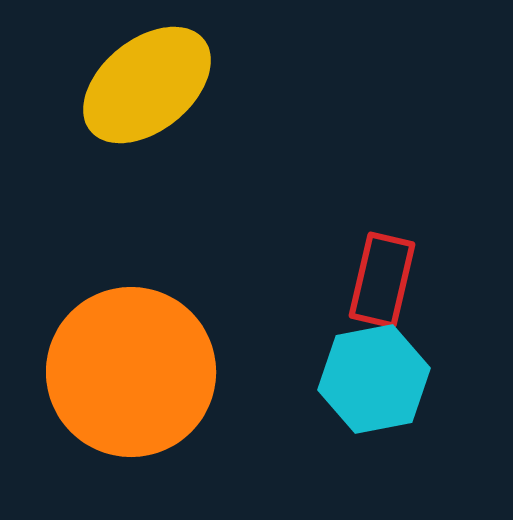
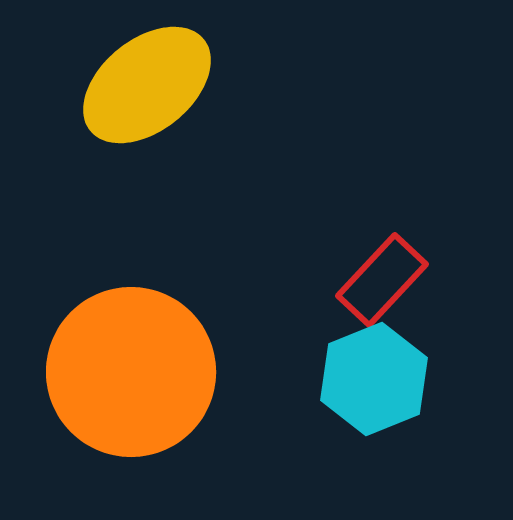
red rectangle: rotated 30 degrees clockwise
cyan hexagon: rotated 11 degrees counterclockwise
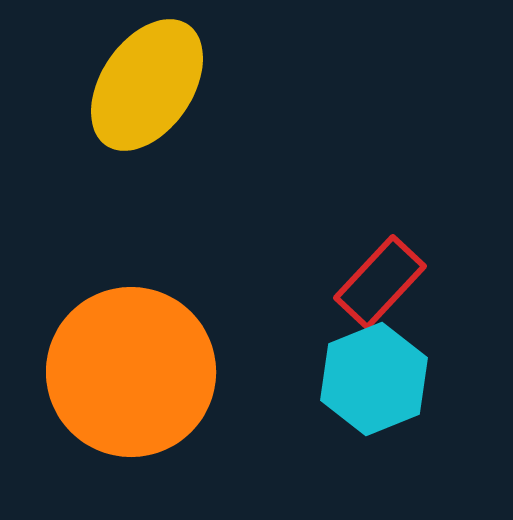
yellow ellipse: rotated 17 degrees counterclockwise
red rectangle: moved 2 px left, 2 px down
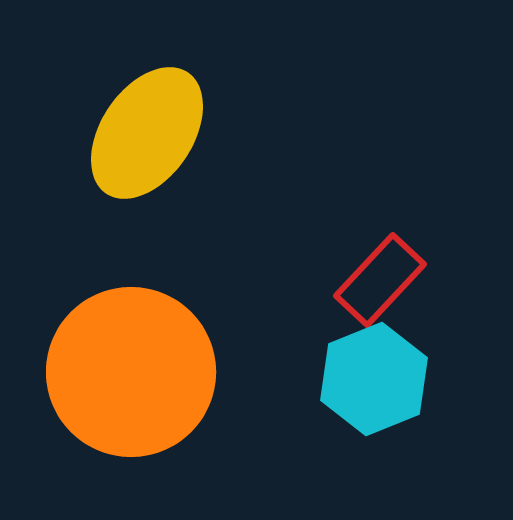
yellow ellipse: moved 48 px down
red rectangle: moved 2 px up
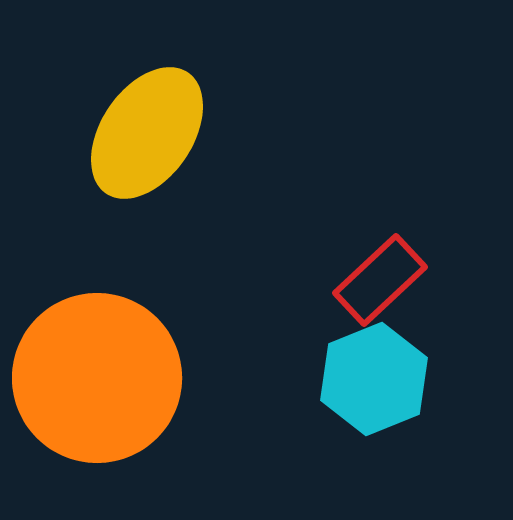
red rectangle: rotated 4 degrees clockwise
orange circle: moved 34 px left, 6 px down
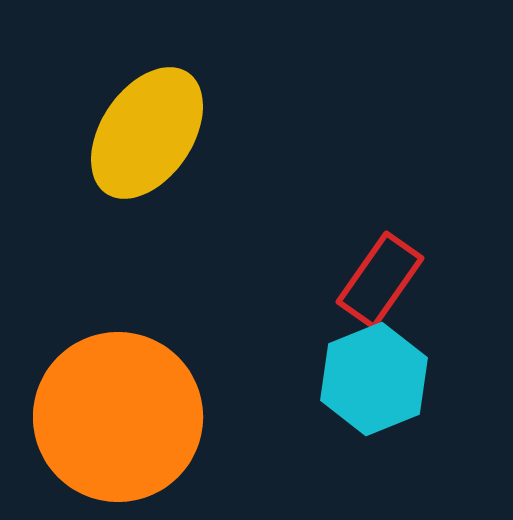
red rectangle: rotated 12 degrees counterclockwise
orange circle: moved 21 px right, 39 px down
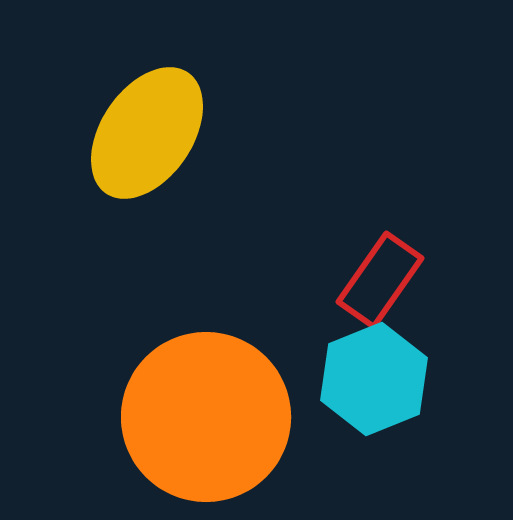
orange circle: moved 88 px right
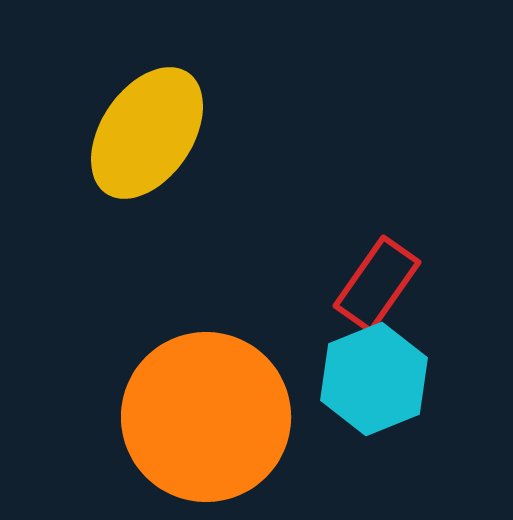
red rectangle: moved 3 px left, 4 px down
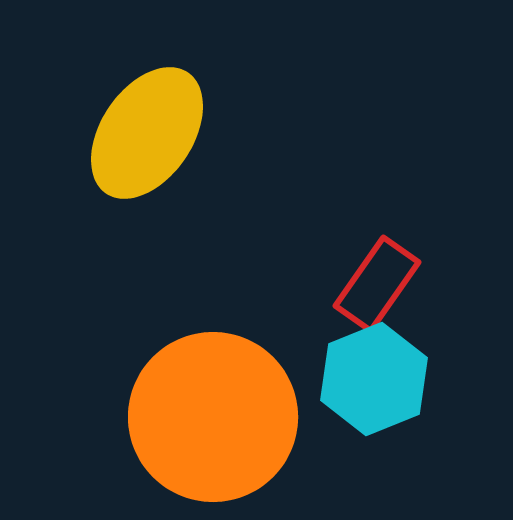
orange circle: moved 7 px right
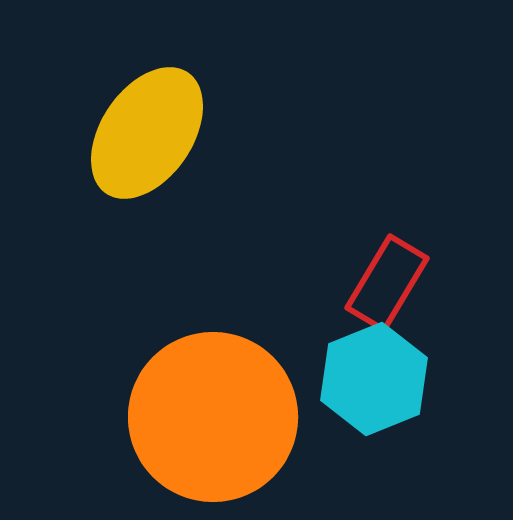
red rectangle: moved 10 px right, 1 px up; rotated 4 degrees counterclockwise
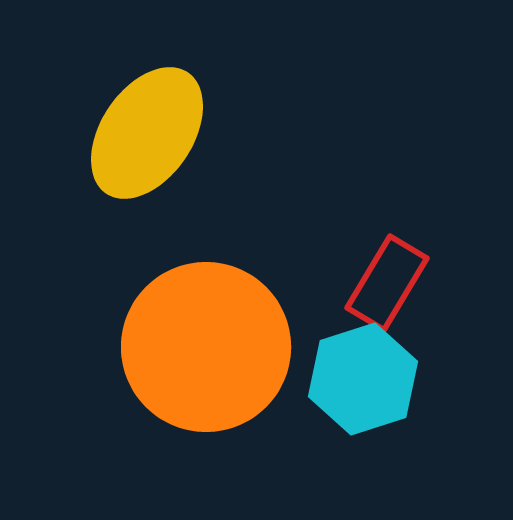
cyan hexagon: moved 11 px left; rotated 4 degrees clockwise
orange circle: moved 7 px left, 70 px up
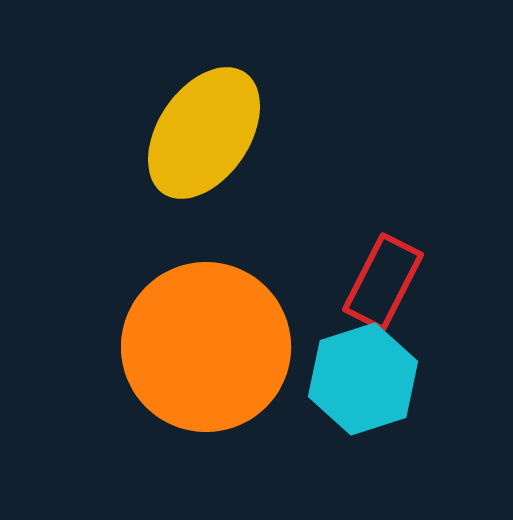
yellow ellipse: moved 57 px right
red rectangle: moved 4 px left, 1 px up; rotated 4 degrees counterclockwise
